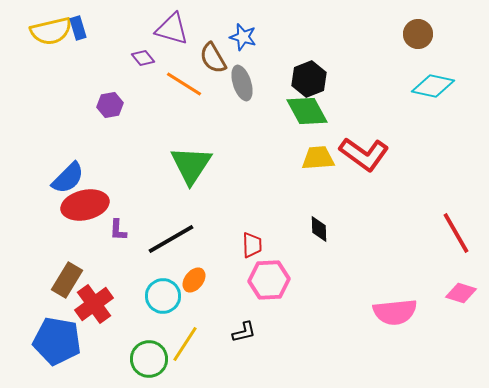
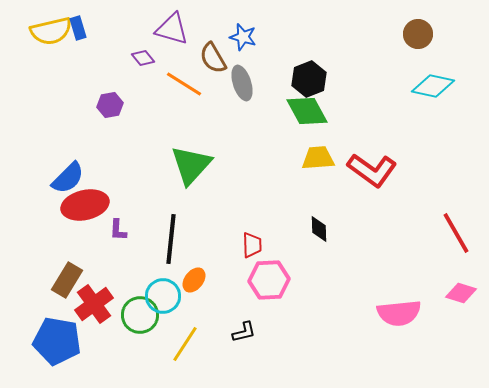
red L-shape: moved 8 px right, 16 px down
green triangle: rotated 9 degrees clockwise
black line: rotated 54 degrees counterclockwise
pink semicircle: moved 4 px right, 1 px down
green circle: moved 9 px left, 44 px up
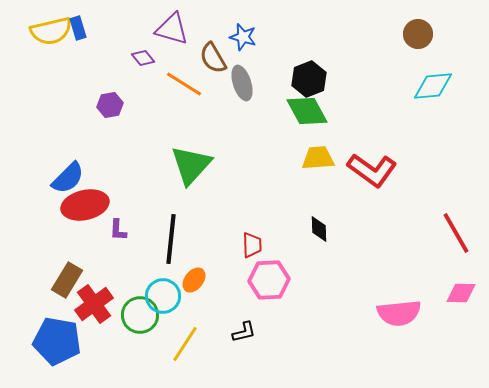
cyan diamond: rotated 18 degrees counterclockwise
pink diamond: rotated 16 degrees counterclockwise
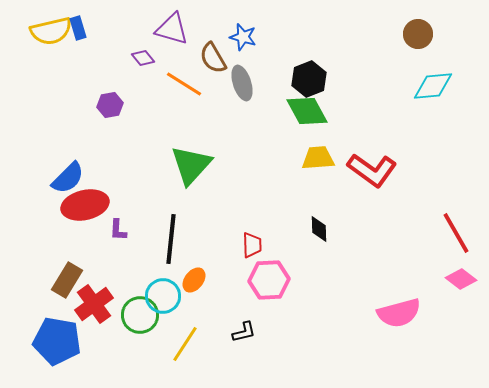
pink diamond: moved 14 px up; rotated 36 degrees clockwise
pink semicircle: rotated 9 degrees counterclockwise
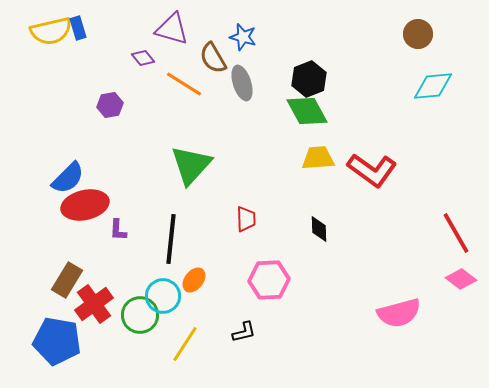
red trapezoid: moved 6 px left, 26 px up
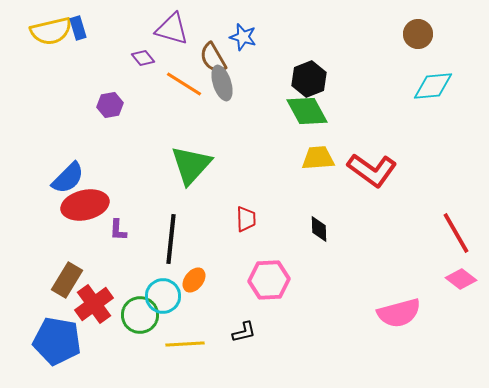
gray ellipse: moved 20 px left
yellow line: rotated 54 degrees clockwise
